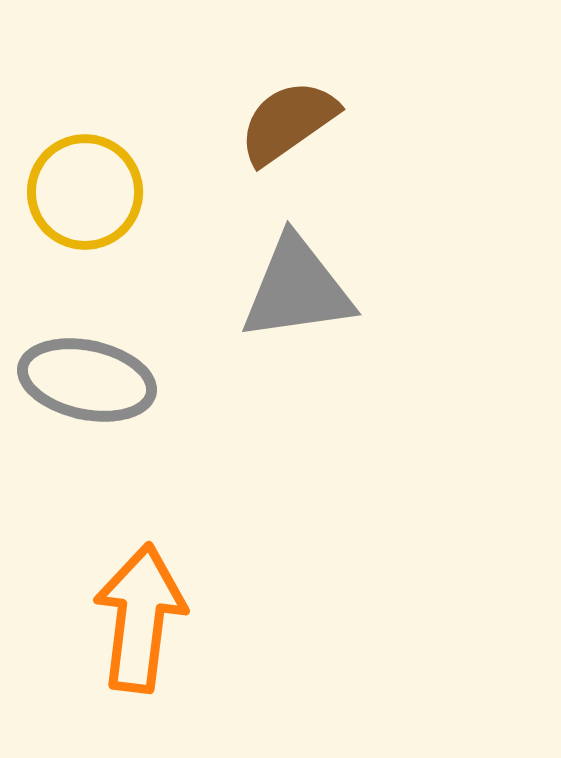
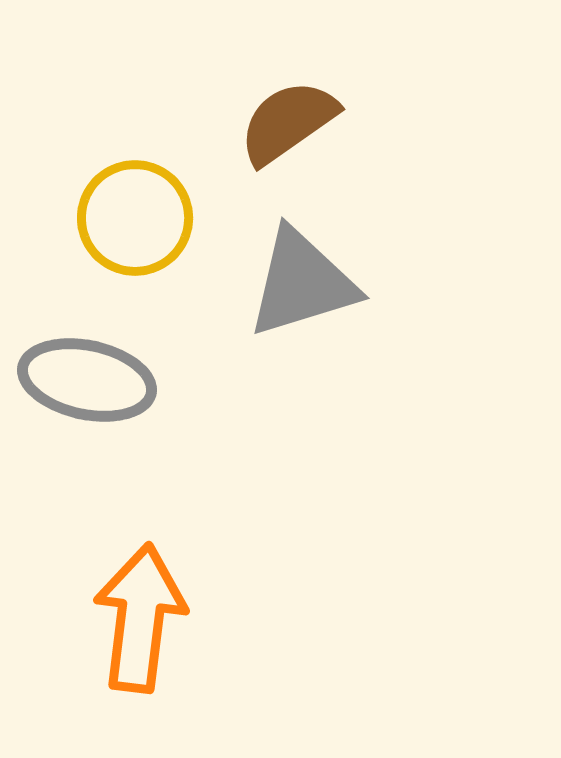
yellow circle: moved 50 px right, 26 px down
gray triangle: moved 5 px right, 6 px up; rotated 9 degrees counterclockwise
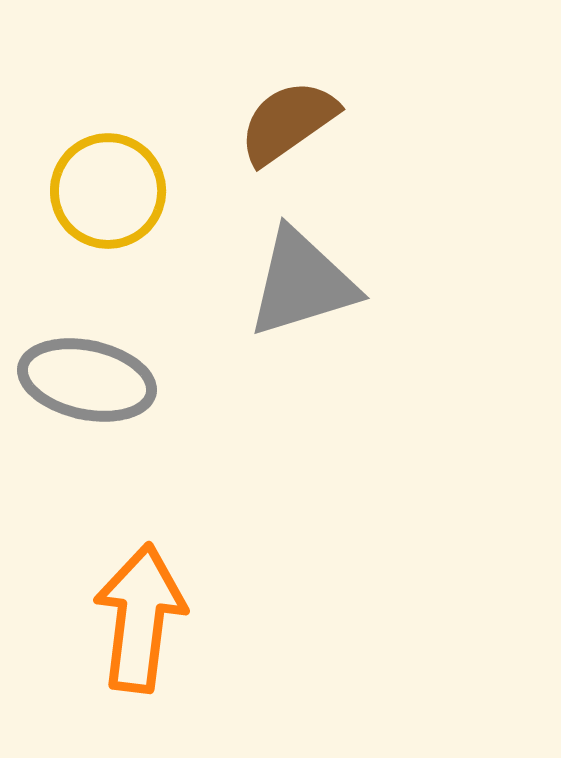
yellow circle: moved 27 px left, 27 px up
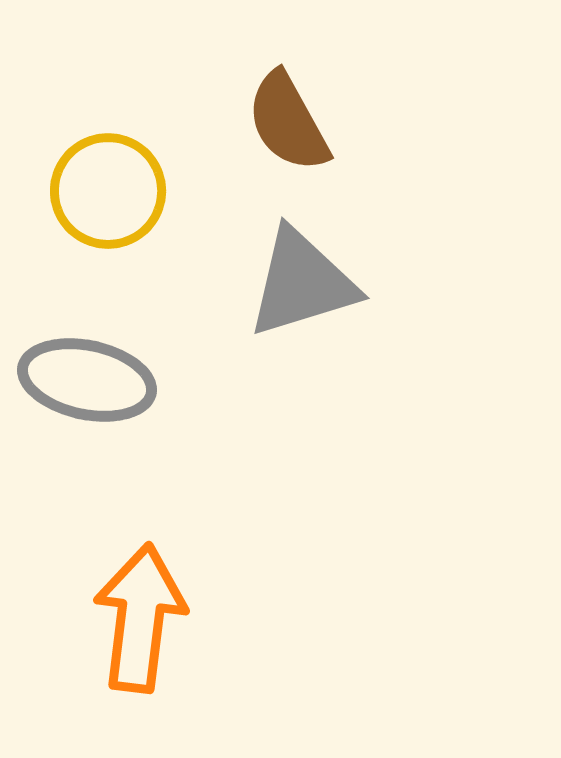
brown semicircle: rotated 84 degrees counterclockwise
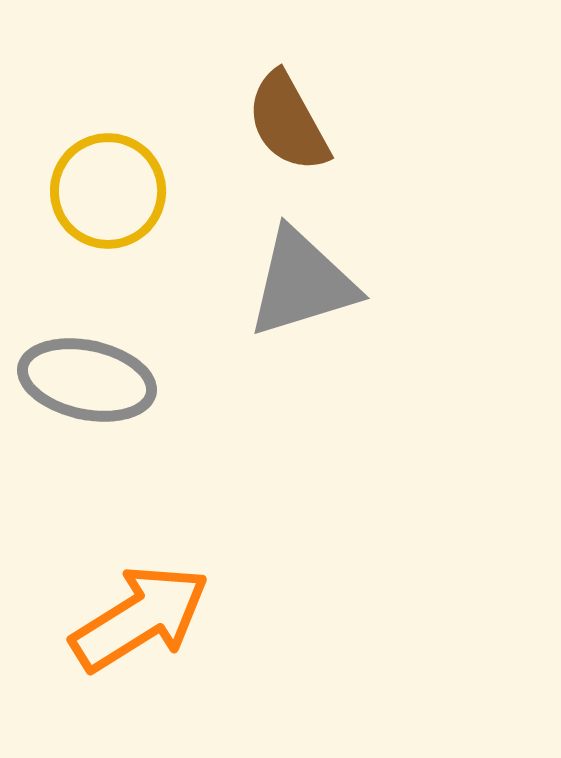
orange arrow: rotated 51 degrees clockwise
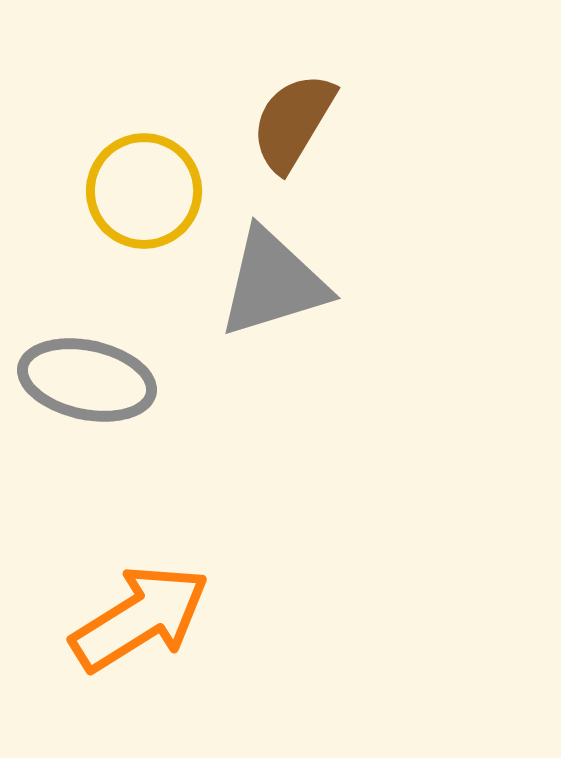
brown semicircle: moved 5 px right; rotated 60 degrees clockwise
yellow circle: moved 36 px right
gray triangle: moved 29 px left
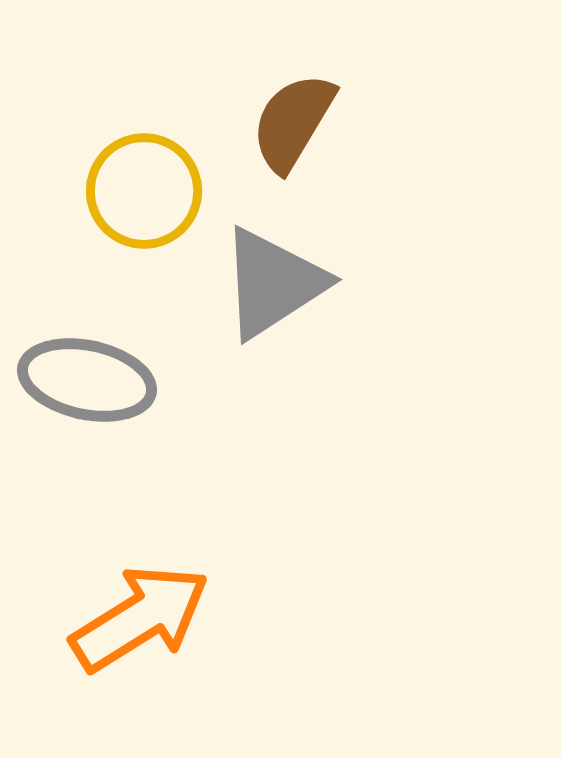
gray triangle: rotated 16 degrees counterclockwise
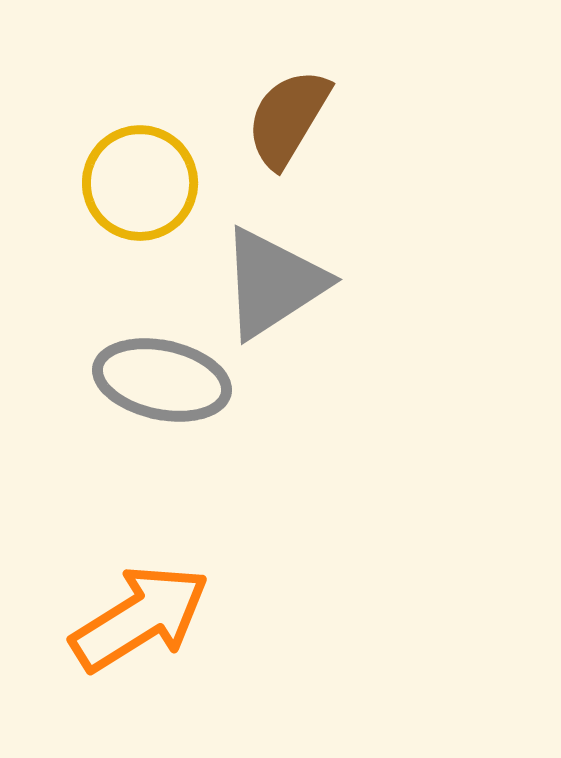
brown semicircle: moved 5 px left, 4 px up
yellow circle: moved 4 px left, 8 px up
gray ellipse: moved 75 px right
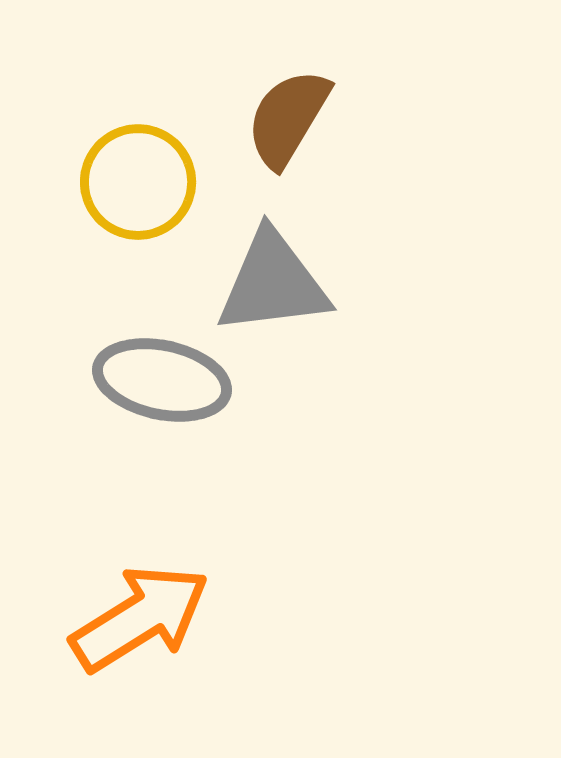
yellow circle: moved 2 px left, 1 px up
gray triangle: rotated 26 degrees clockwise
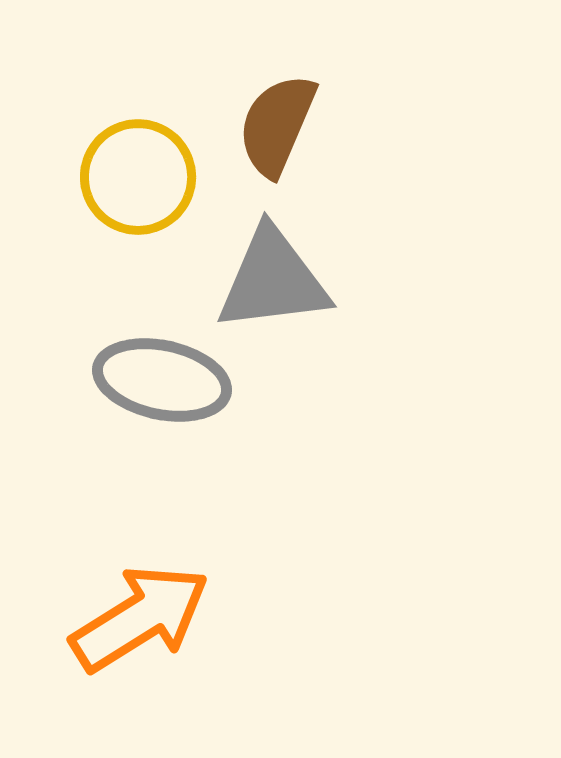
brown semicircle: moved 11 px left, 7 px down; rotated 8 degrees counterclockwise
yellow circle: moved 5 px up
gray triangle: moved 3 px up
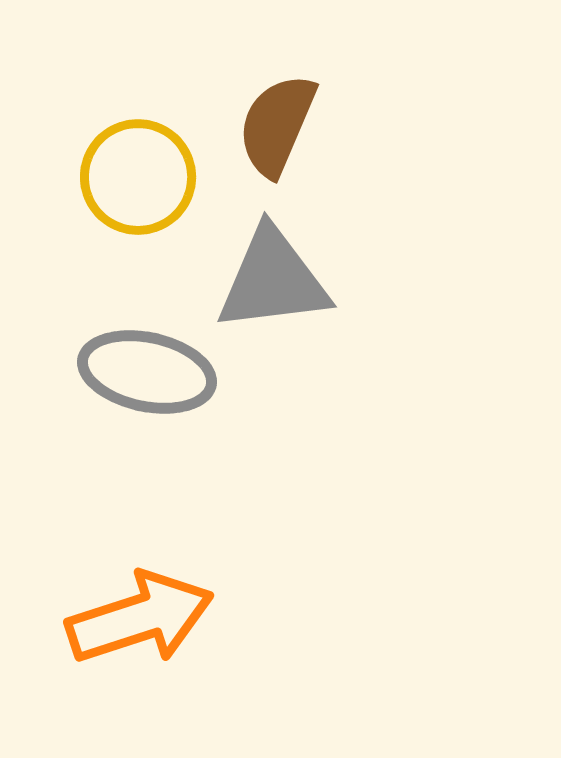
gray ellipse: moved 15 px left, 8 px up
orange arrow: rotated 14 degrees clockwise
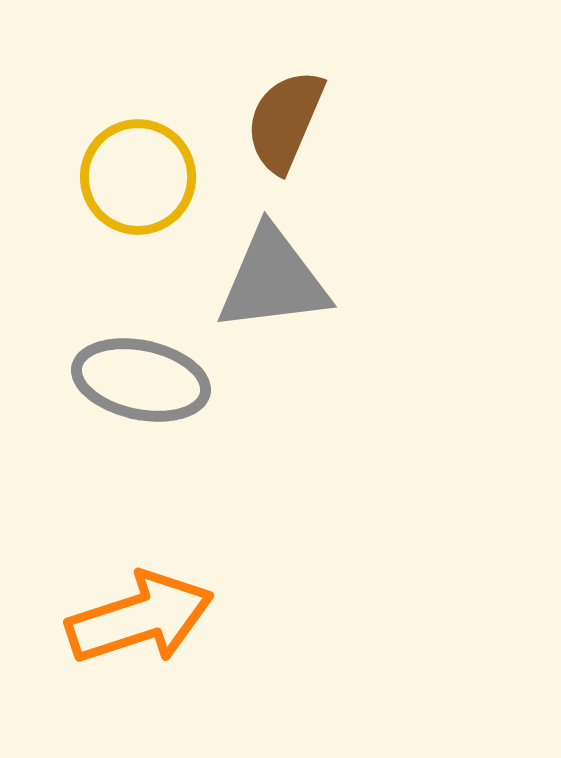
brown semicircle: moved 8 px right, 4 px up
gray ellipse: moved 6 px left, 8 px down
